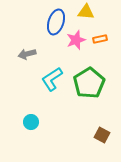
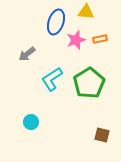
gray arrow: rotated 24 degrees counterclockwise
brown square: rotated 14 degrees counterclockwise
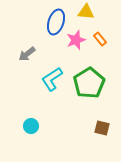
orange rectangle: rotated 64 degrees clockwise
cyan circle: moved 4 px down
brown square: moved 7 px up
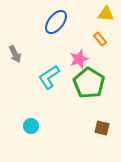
yellow triangle: moved 20 px right, 2 px down
blue ellipse: rotated 20 degrees clockwise
pink star: moved 3 px right, 19 px down
gray arrow: moved 12 px left; rotated 78 degrees counterclockwise
cyan L-shape: moved 3 px left, 2 px up
green pentagon: rotated 8 degrees counterclockwise
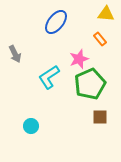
green pentagon: moved 1 px right, 1 px down; rotated 16 degrees clockwise
brown square: moved 2 px left, 11 px up; rotated 14 degrees counterclockwise
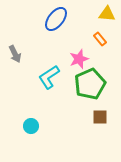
yellow triangle: moved 1 px right
blue ellipse: moved 3 px up
